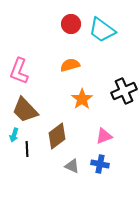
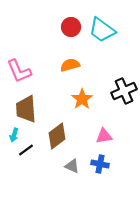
red circle: moved 3 px down
pink L-shape: rotated 44 degrees counterclockwise
brown trapezoid: moved 1 px right, 1 px up; rotated 40 degrees clockwise
pink triangle: rotated 12 degrees clockwise
black line: moved 1 px left, 1 px down; rotated 56 degrees clockwise
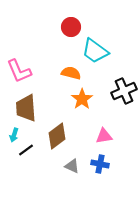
cyan trapezoid: moved 7 px left, 21 px down
orange semicircle: moved 1 px right, 8 px down; rotated 30 degrees clockwise
brown trapezoid: moved 1 px up
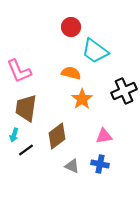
brown trapezoid: rotated 12 degrees clockwise
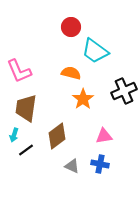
orange star: moved 1 px right
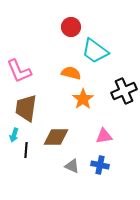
brown diamond: moved 1 px left, 1 px down; rotated 36 degrees clockwise
black line: rotated 49 degrees counterclockwise
blue cross: moved 1 px down
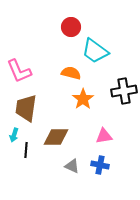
black cross: rotated 15 degrees clockwise
